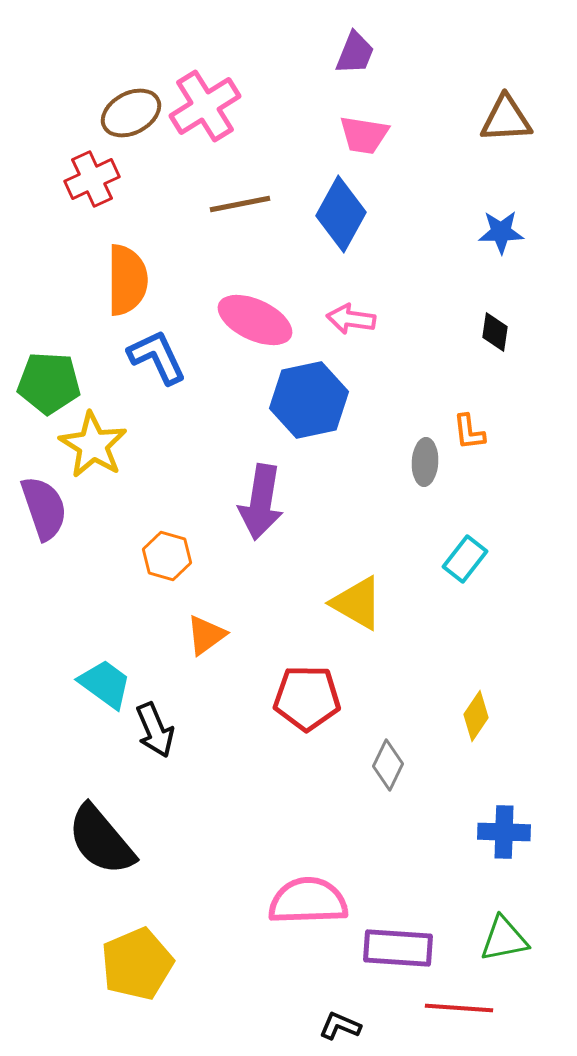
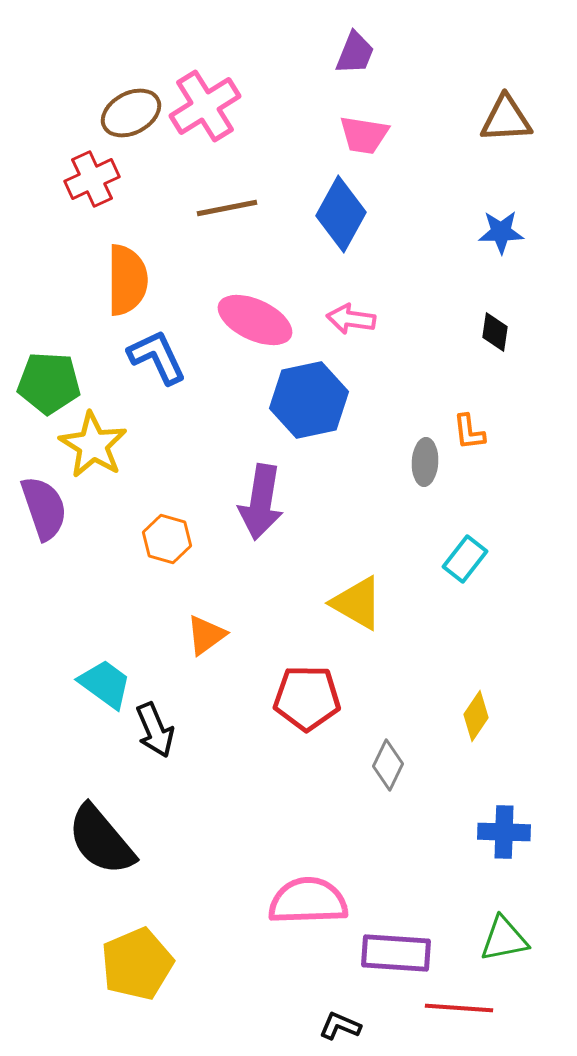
brown line: moved 13 px left, 4 px down
orange hexagon: moved 17 px up
purple rectangle: moved 2 px left, 5 px down
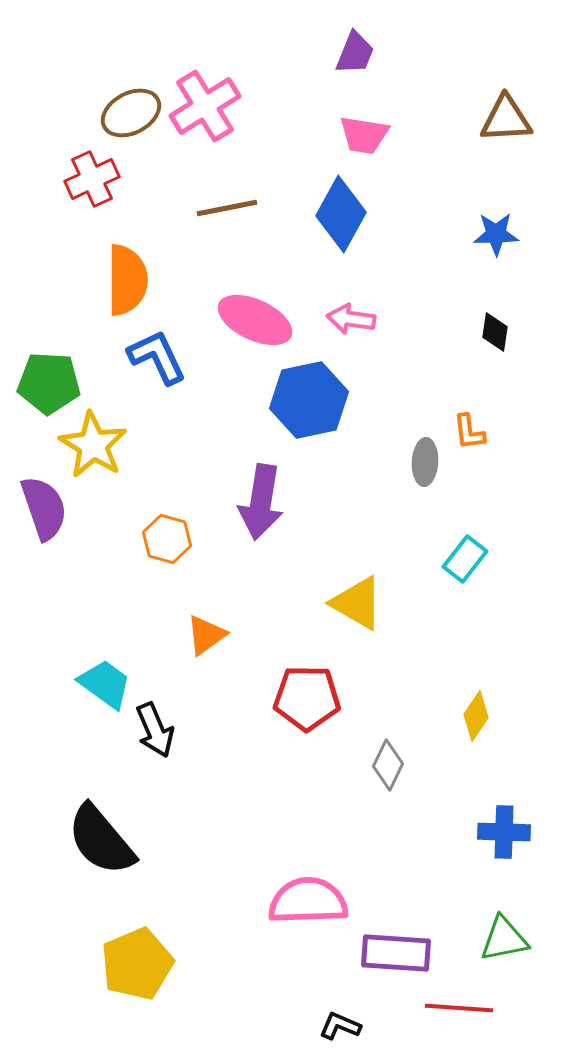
blue star: moved 5 px left, 2 px down
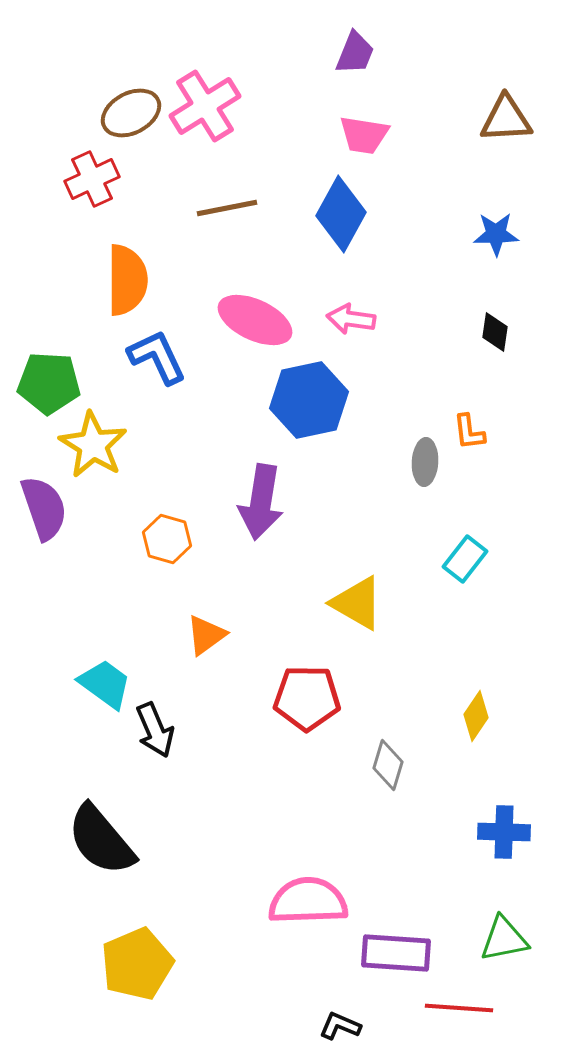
gray diamond: rotated 9 degrees counterclockwise
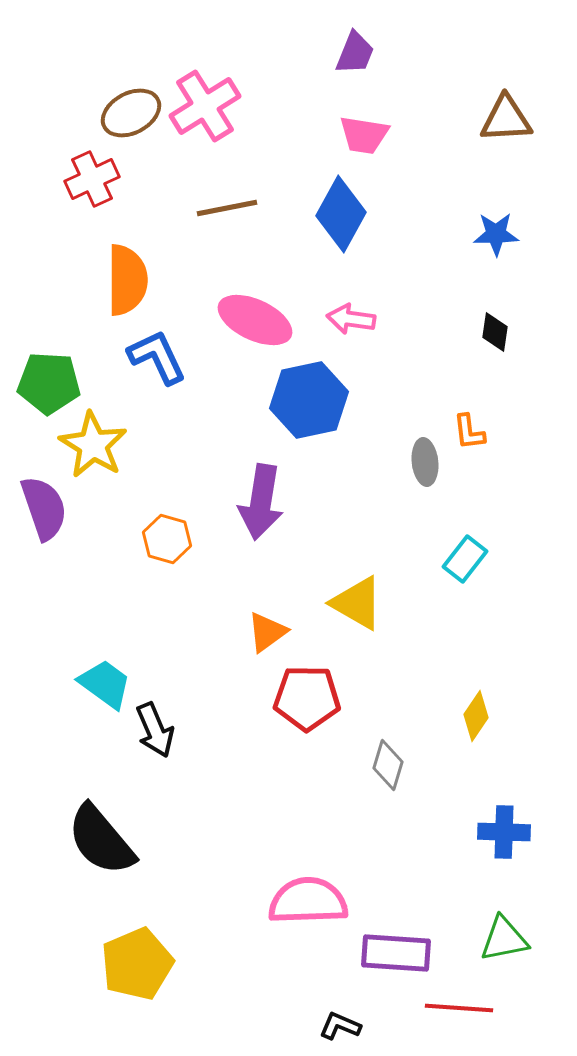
gray ellipse: rotated 9 degrees counterclockwise
orange triangle: moved 61 px right, 3 px up
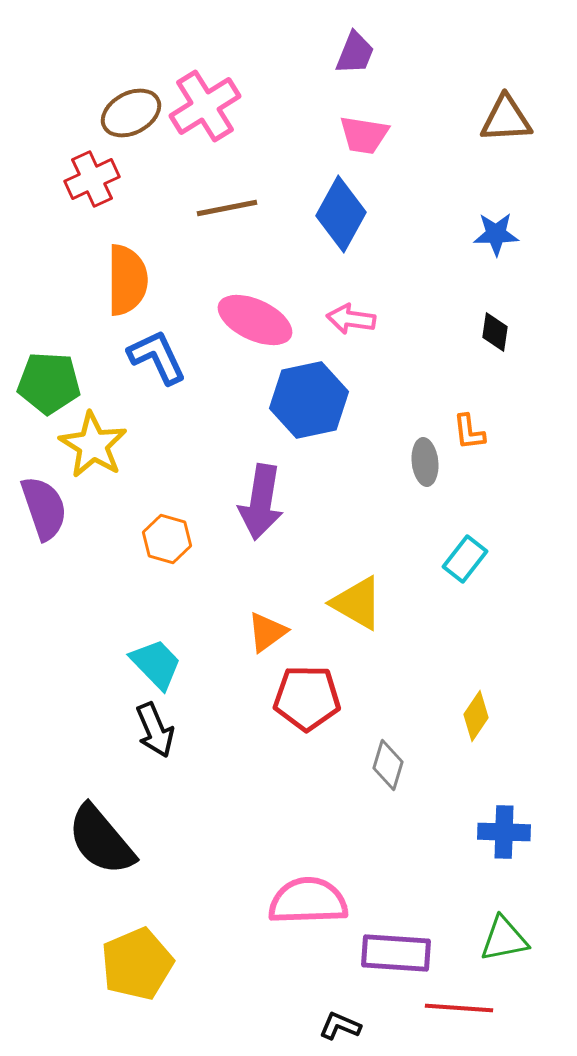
cyan trapezoid: moved 51 px right, 20 px up; rotated 10 degrees clockwise
